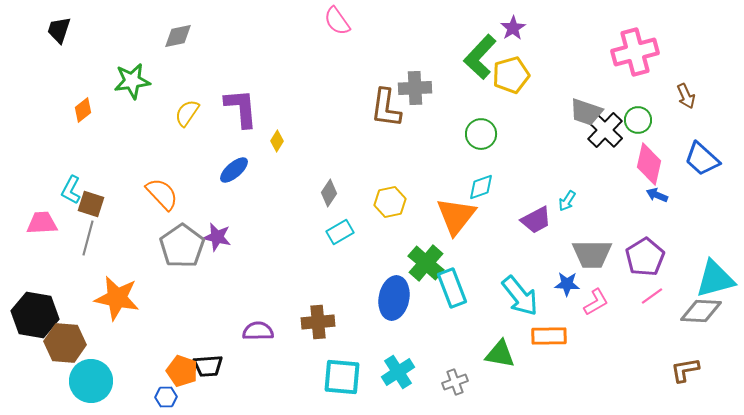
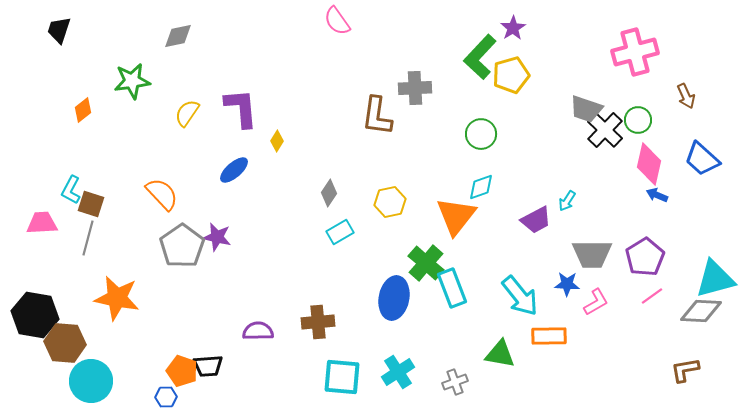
brown L-shape at (386, 108): moved 9 px left, 8 px down
gray trapezoid at (586, 112): moved 3 px up
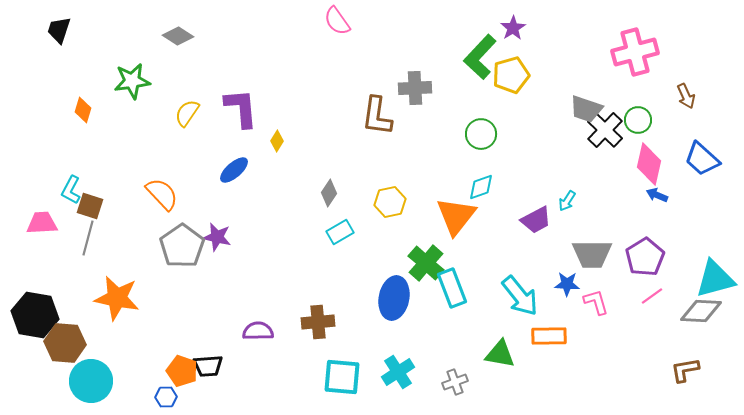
gray diamond at (178, 36): rotated 44 degrees clockwise
orange diamond at (83, 110): rotated 35 degrees counterclockwise
brown square at (91, 204): moved 1 px left, 2 px down
pink L-shape at (596, 302): rotated 76 degrees counterclockwise
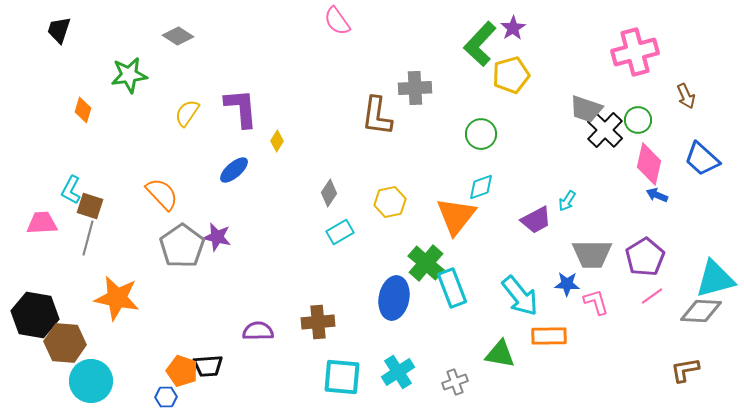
green L-shape at (480, 57): moved 13 px up
green star at (132, 81): moved 3 px left, 6 px up
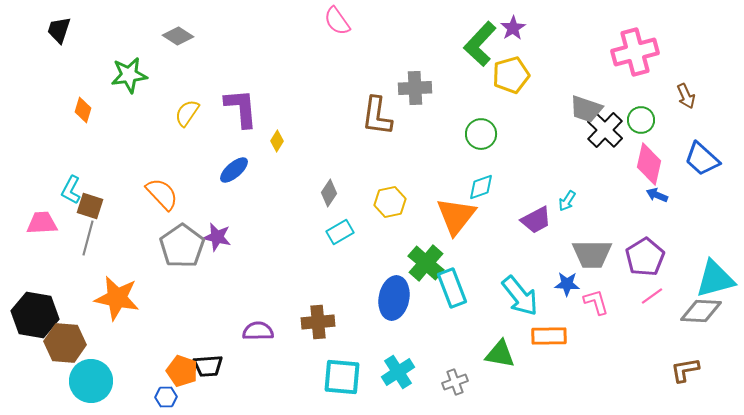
green circle at (638, 120): moved 3 px right
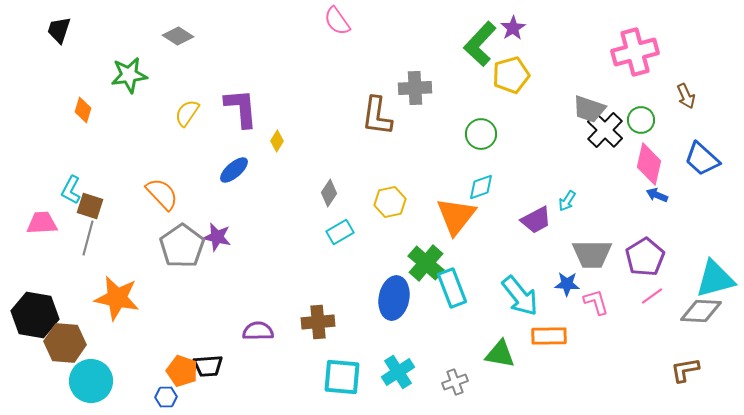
gray trapezoid at (586, 109): moved 3 px right
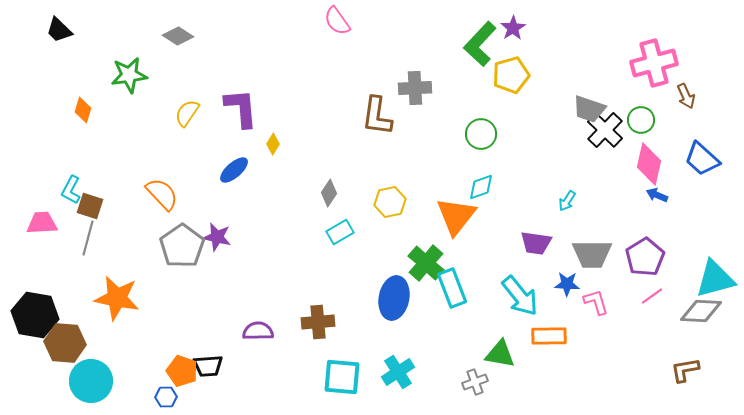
black trapezoid at (59, 30): rotated 64 degrees counterclockwise
pink cross at (635, 52): moved 19 px right, 11 px down
yellow diamond at (277, 141): moved 4 px left, 3 px down
purple trapezoid at (536, 220): moved 23 px down; rotated 36 degrees clockwise
gray cross at (455, 382): moved 20 px right
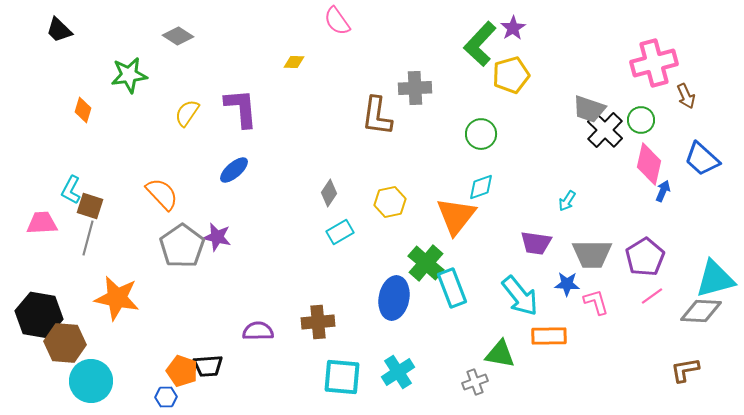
yellow diamond at (273, 144): moved 21 px right, 82 px up; rotated 60 degrees clockwise
blue arrow at (657, 195): moved 6 px right, 4 px up; rotated 90 degrees clockwise
black hexagon at (35, 315): moved 4 px right
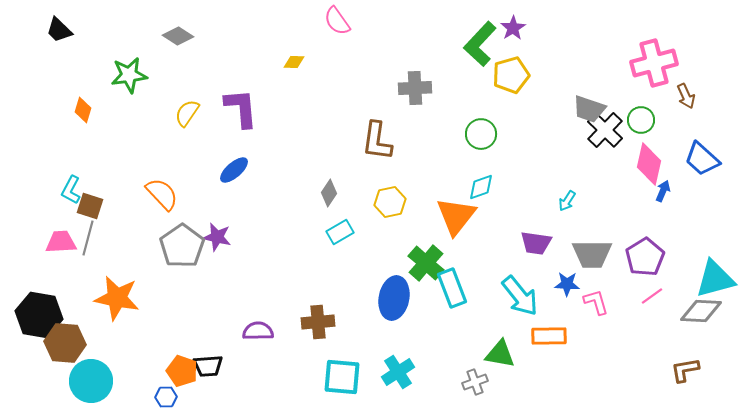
brown L-shape at (377, 116): moved 25 px down
pink trapezoid at (42, 223): moved 19 px right, 19 px down
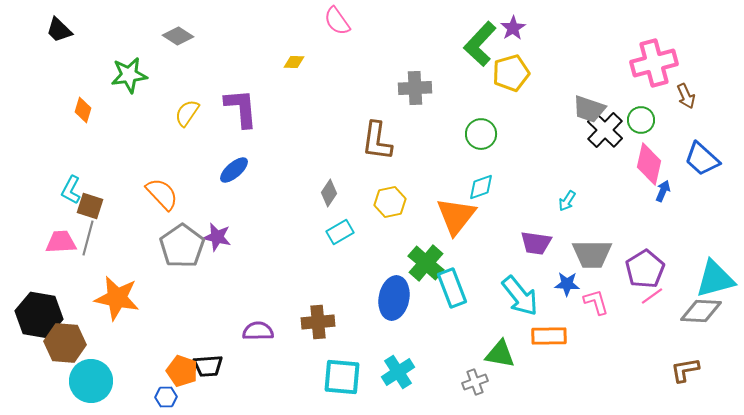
yellow pentagon at (511, 75): moved 2 px up
purple pentagon at (645, 257): moved 12 px down
